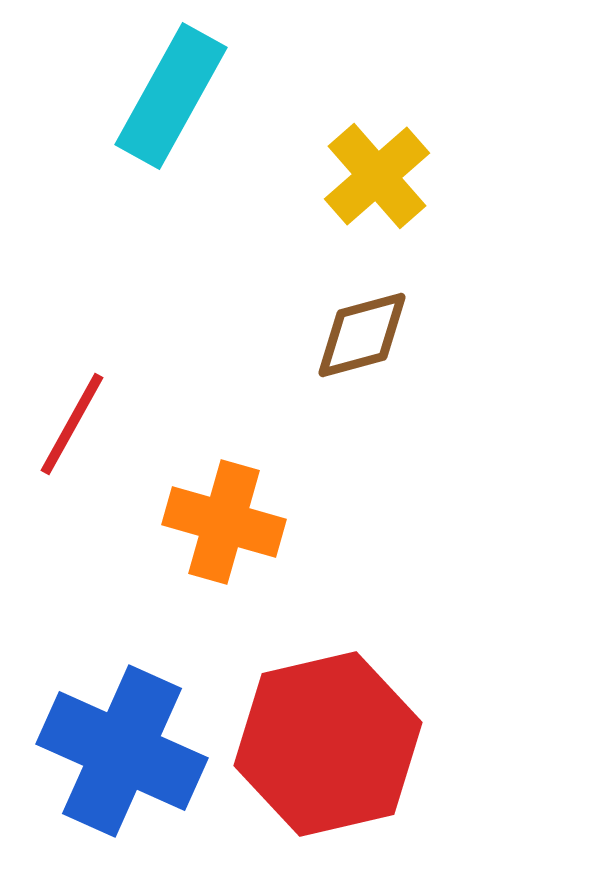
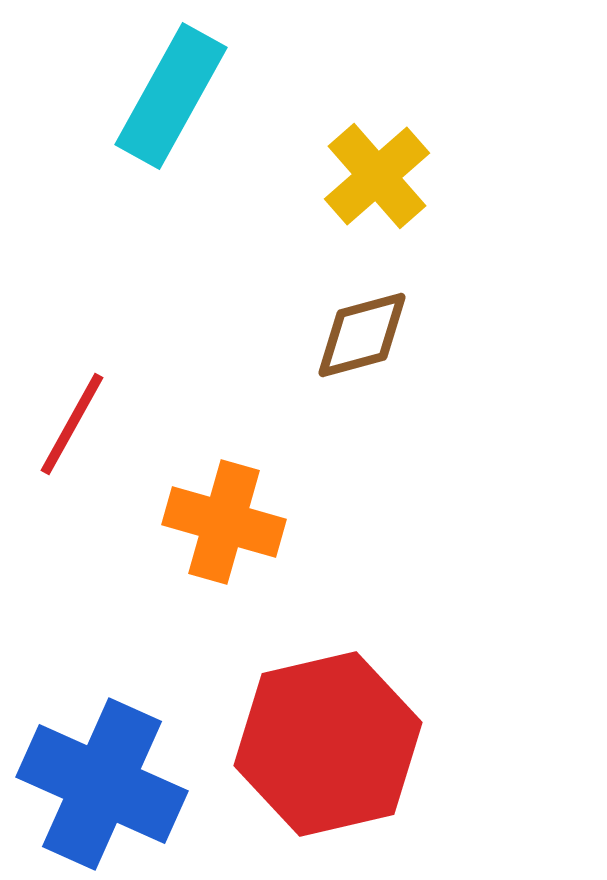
blue cross: moved 20 px left, 33 px down
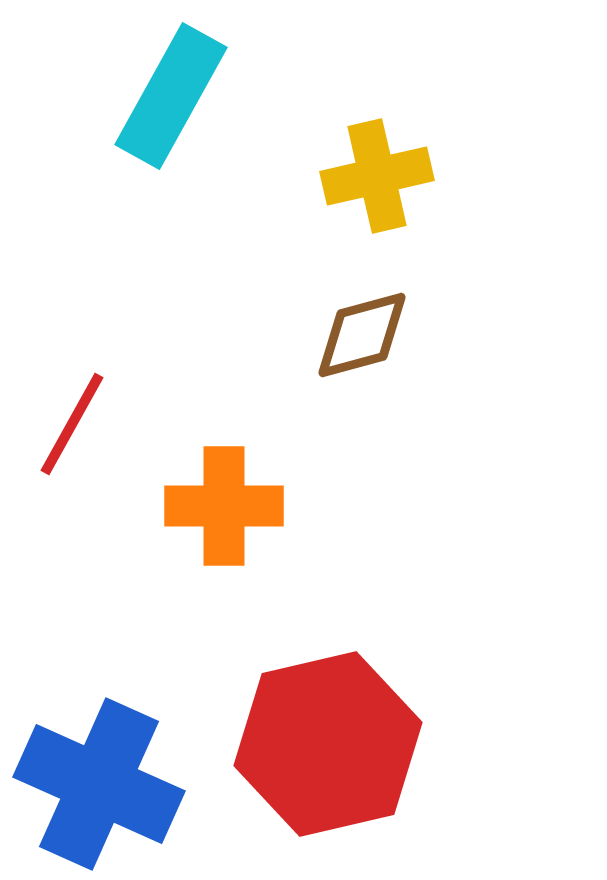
yellow cross: rotated 28 degrees clockwise
orange cross: moved 16 px up; rotated 16 degrees counterclockwise
blue cross: moved 3 px left
